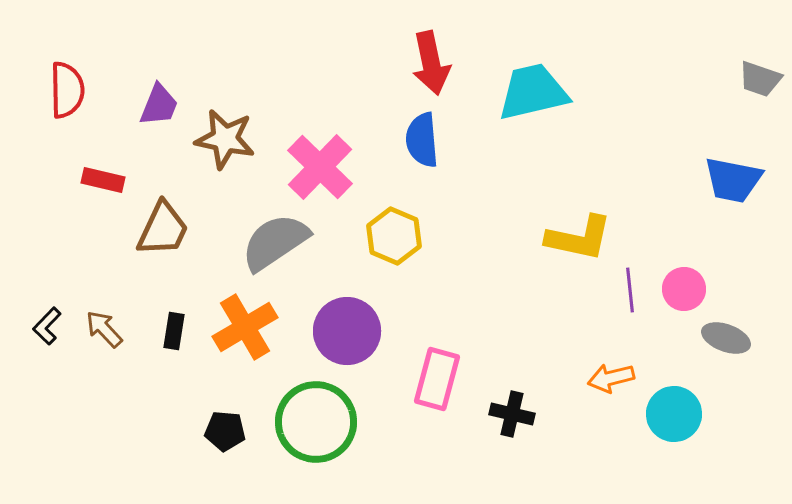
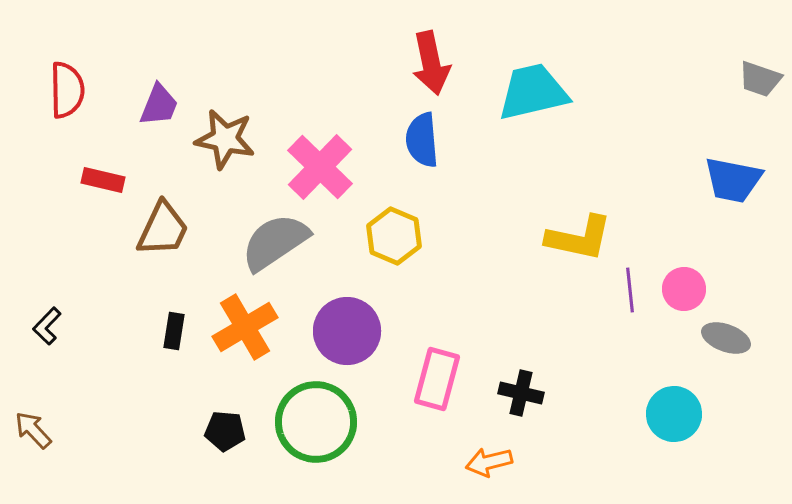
brown arrow: moved 71 px left, 101 px down
orange arrow: moved 122 px left, 84 px down
black cross: moved 9 px right, 21 px up
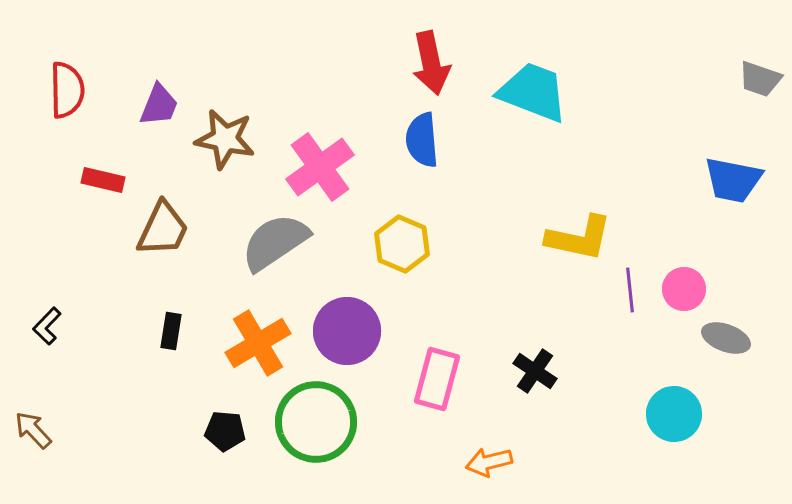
cyan trapezoid: rotated 34 degrees clockwise
pink cross: rotated 10 degrees clockwise
yellow hexagon: moved 8 px right, 8 px down
orange cross: moved 13 px right, 16 px down
black rectangle: moved 3 px left
black cross: moved 14 px right, 22 px up; rotated 21 degrees clockwise
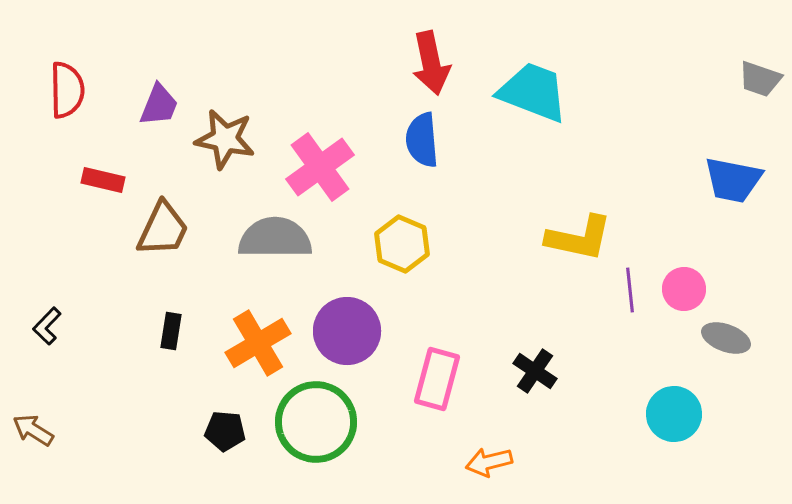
gray semicircle: moved 4 px up; rotated 34 degrees clockwise
brown arrow: rotated 15 degrees counterclockwise
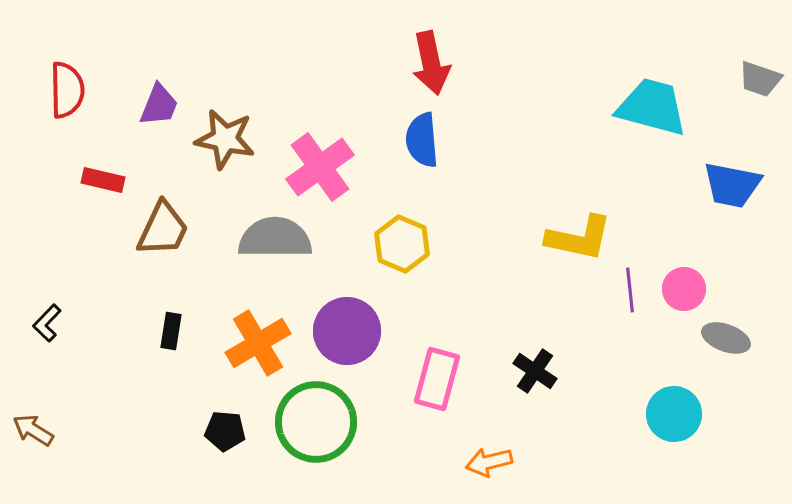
cyan trapezoid: moved 119 px right, 15 px down; rotated 6 degrees counterclockwise
blue trapezoid: moved 1 px left, 5 px down
black L-shape: moved 3 px up
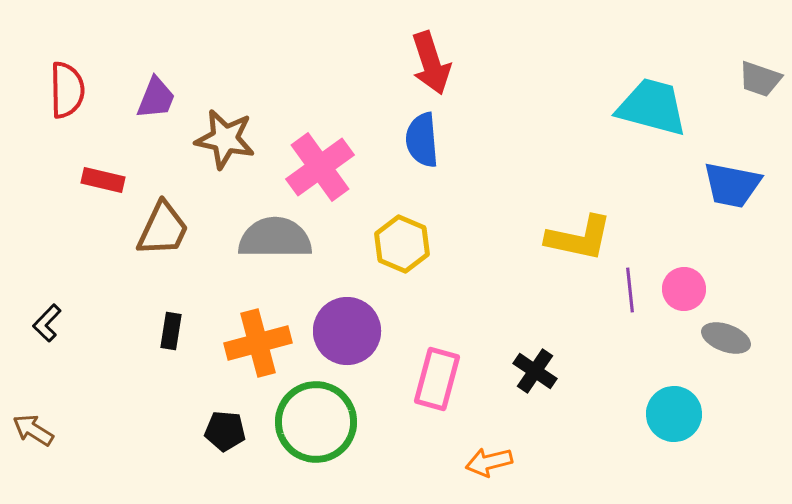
red arrow: rotated 6 degrees counterclockwise
purple trapezoid: moved 3 px left, 7 px up
orange cross: rotated 16 degrees clockwise
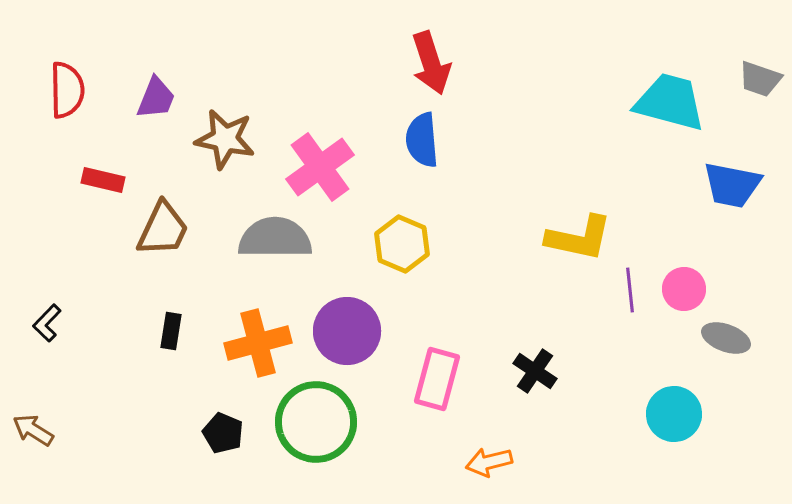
cyan trapezoid: moved 18 px right, 5 px up
black pentagon: moved 2 px left, 2 px down; rotated 18 degrees clockwise
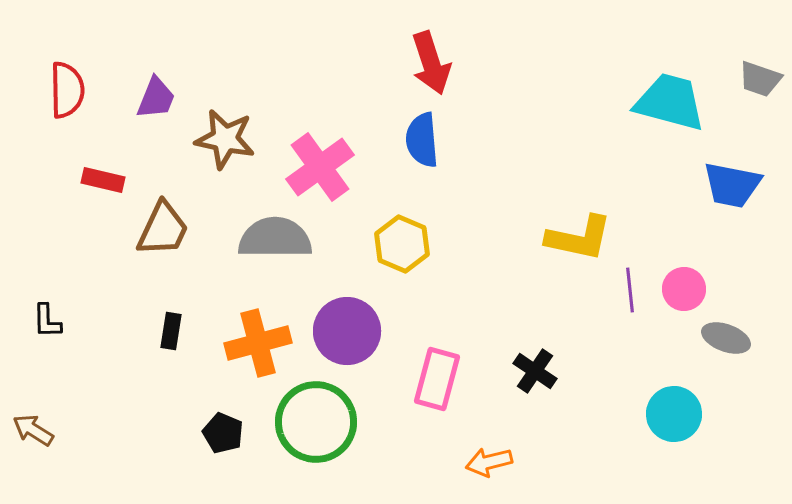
black L-shape: moved 2 px up; rotated 45 degrees counterclockwise
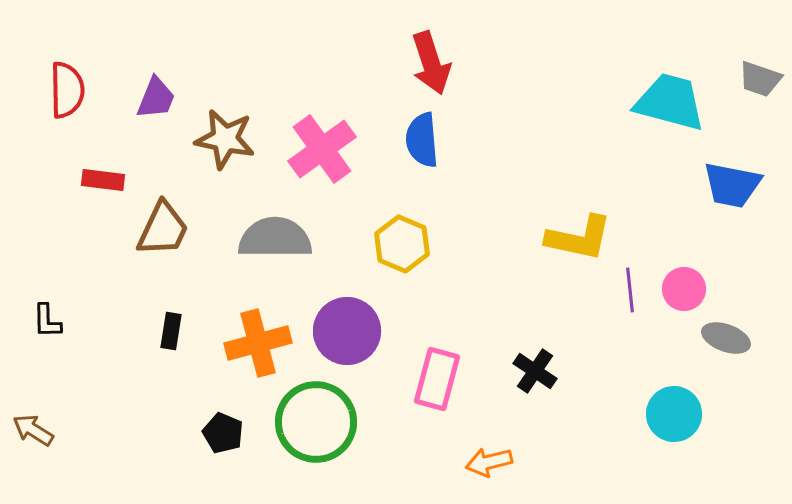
pink cross: moved 2 px right, 18 px up
red rectangle: rotated 6 degrees counterclockwise
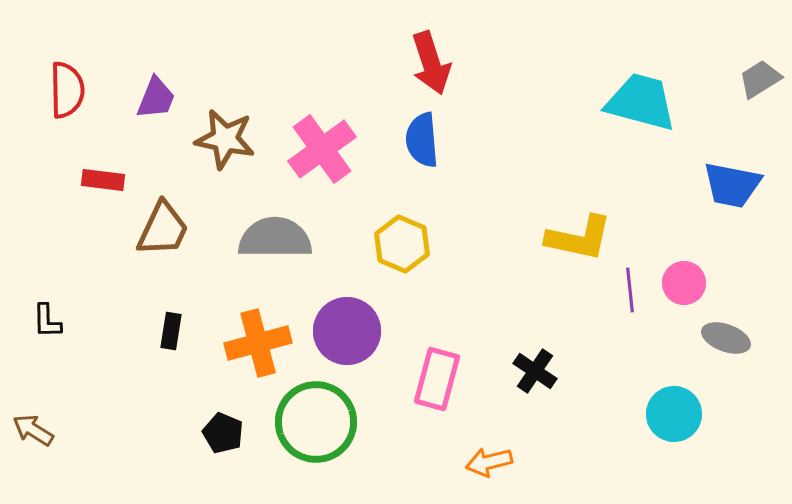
gray trapezoid: rotated 129 degrees clockwise
cyan trapezoid: moved 29 px left
pink circle: moved 6 px up
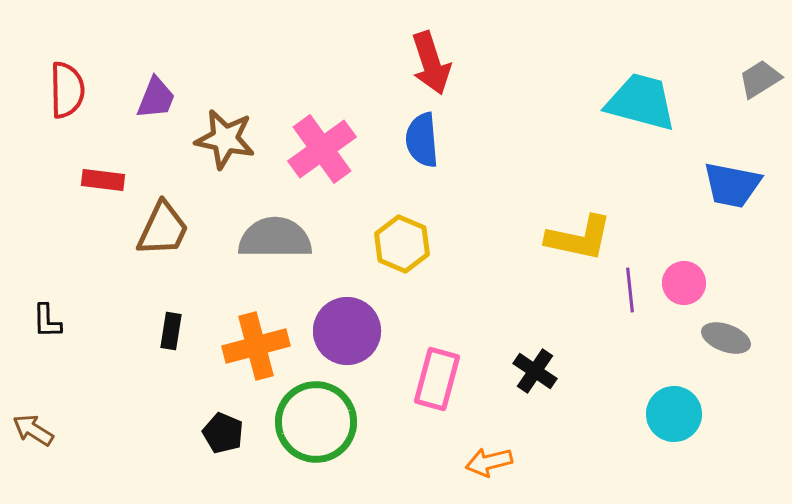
orange cross: moved 2 px left, 3 px down
